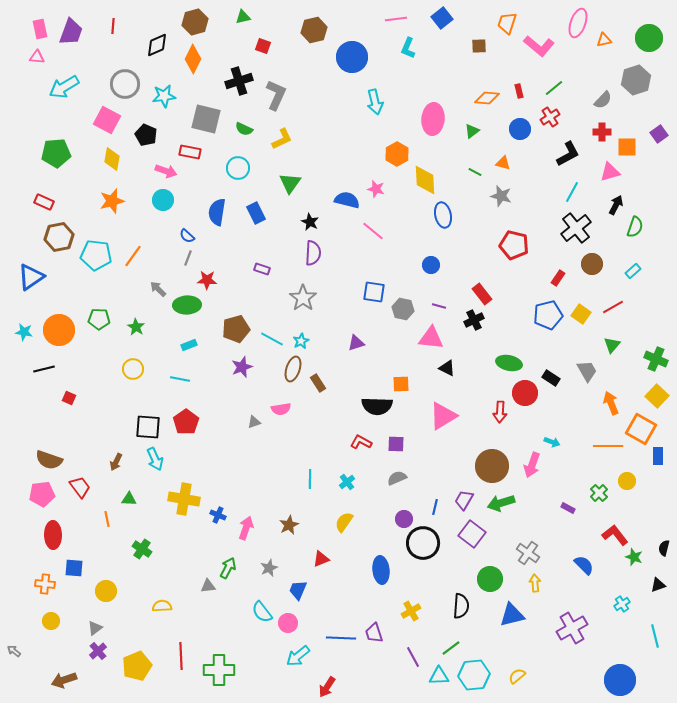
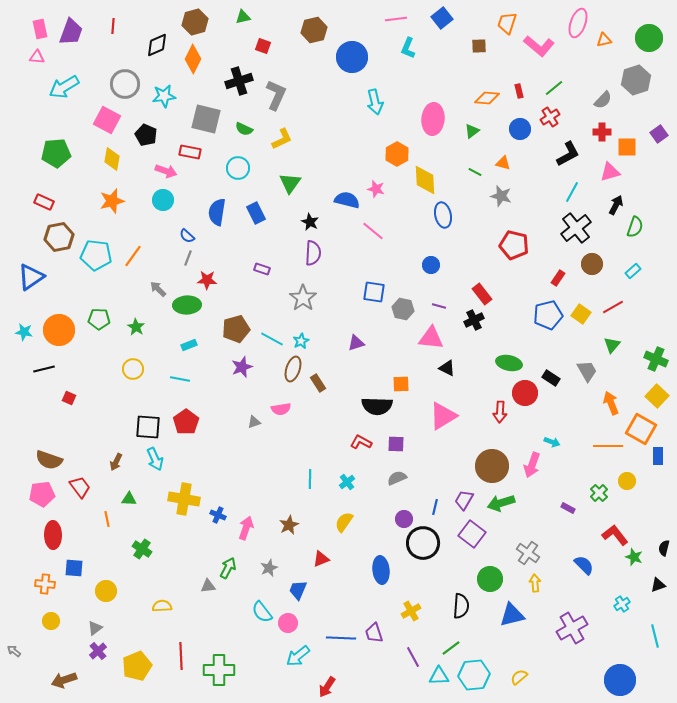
yellow semicircle at (517, 676): moved 2 px right, 1 px down
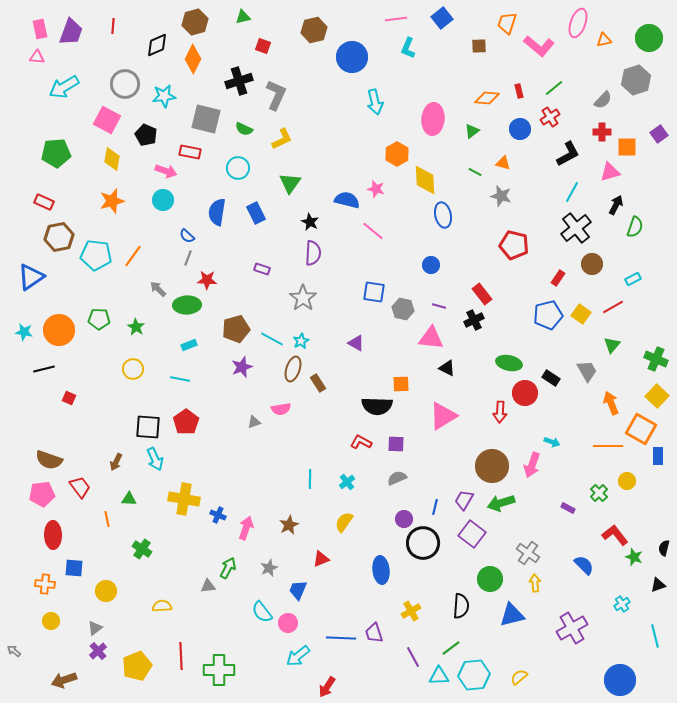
cyan rectangle at (633, 271): moved 8 px down; rotated 14 degrees clockwise
purple triangle at (356, 343): rotated 48 degrees clockwise
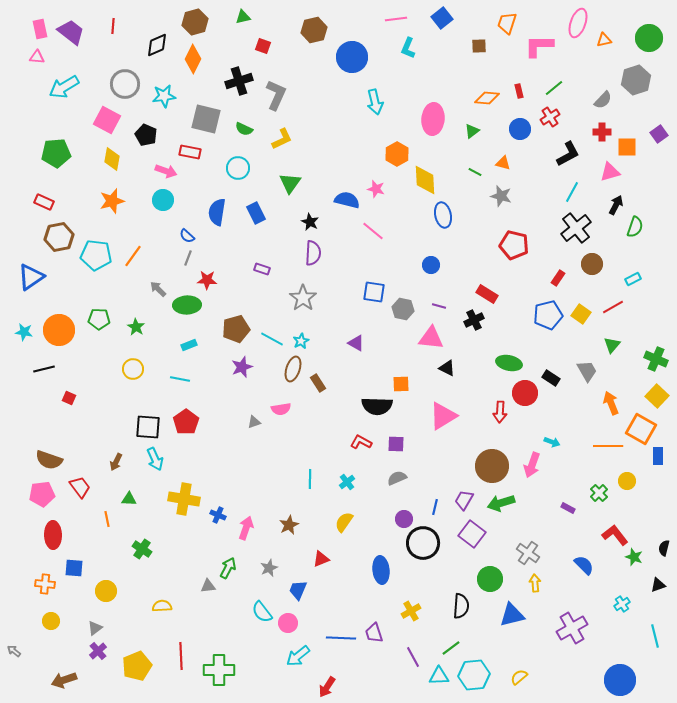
purple trapezoid at (71, 32): rotated 72 degrees counterclockwise
pink L-shape at (539, 46): rotated 140 degrees clockwise
red rectangle at (482, 294): moved 5 px right; rotated 20 degrees counterclockwise
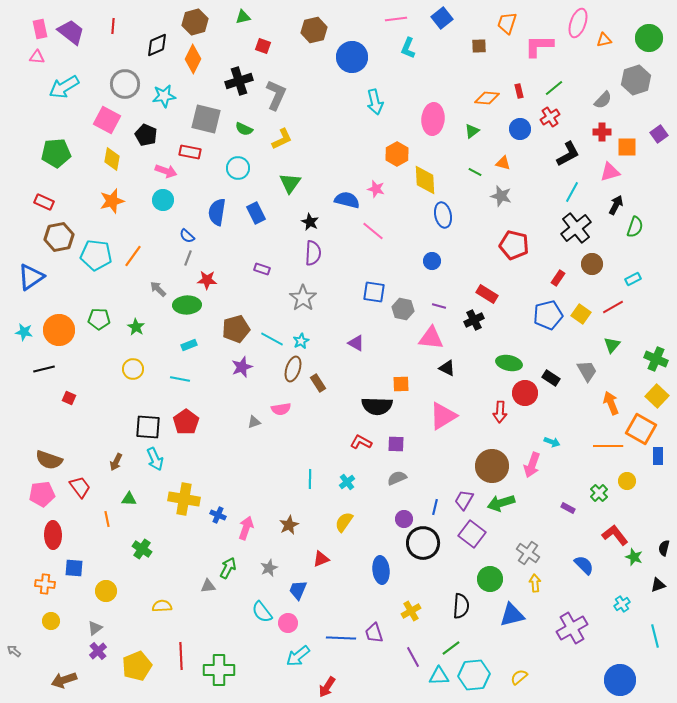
blue circle at (431, 265): moved 1 px right, 4 px up
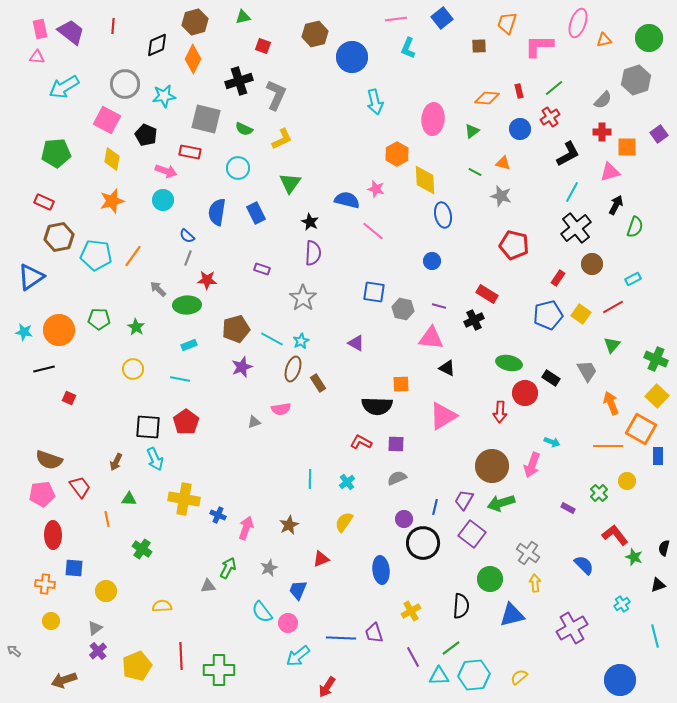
brown hexagon at (314, 30): moved 1 px right, 4 px down
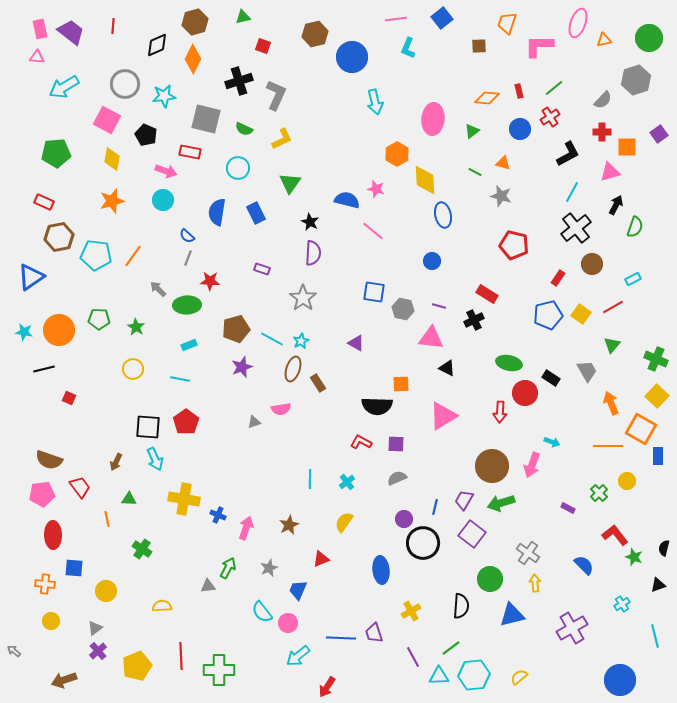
red star at (207, 280): moved 3 px right, 1 px down
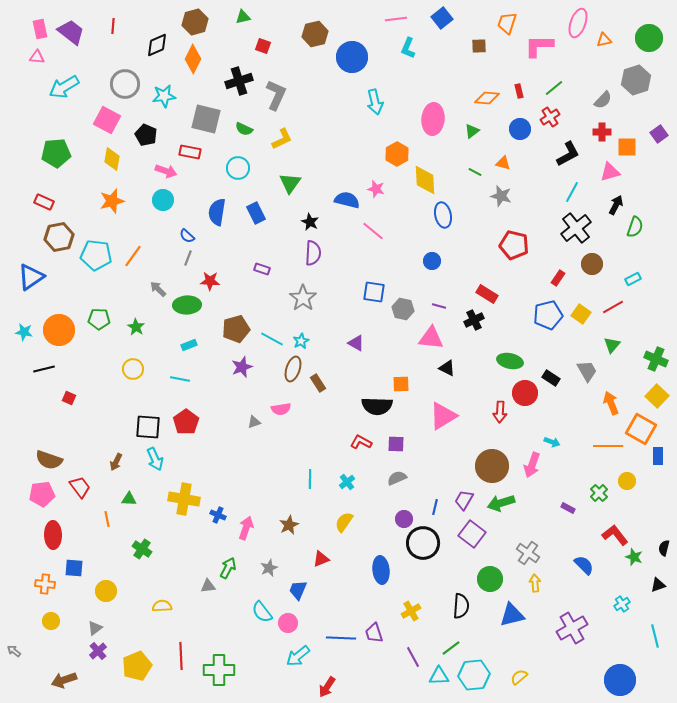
green ellipse at (509, 363): moved 1 px right, 2 px up
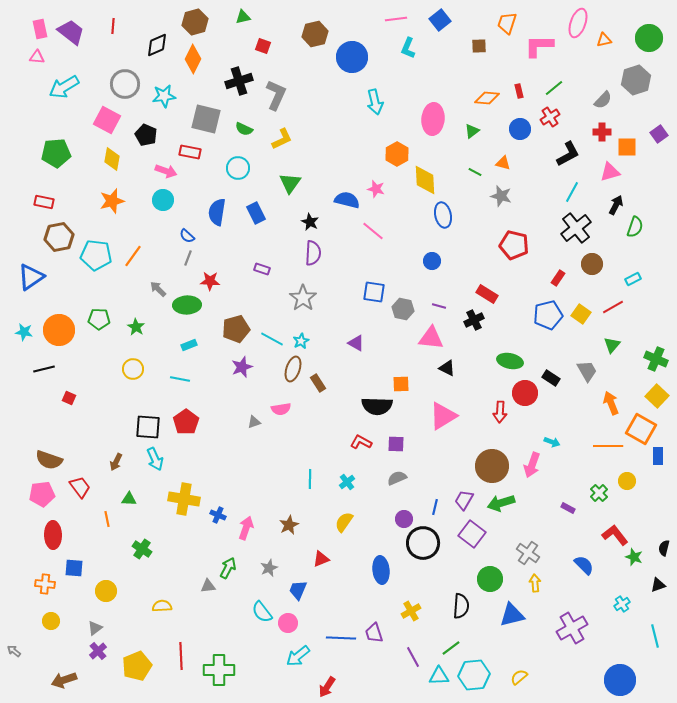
blue square at (442, 18): moved 2 px left, 2 px down
red rectangle at (44, 202): rotated 12 degrees counterclockwise
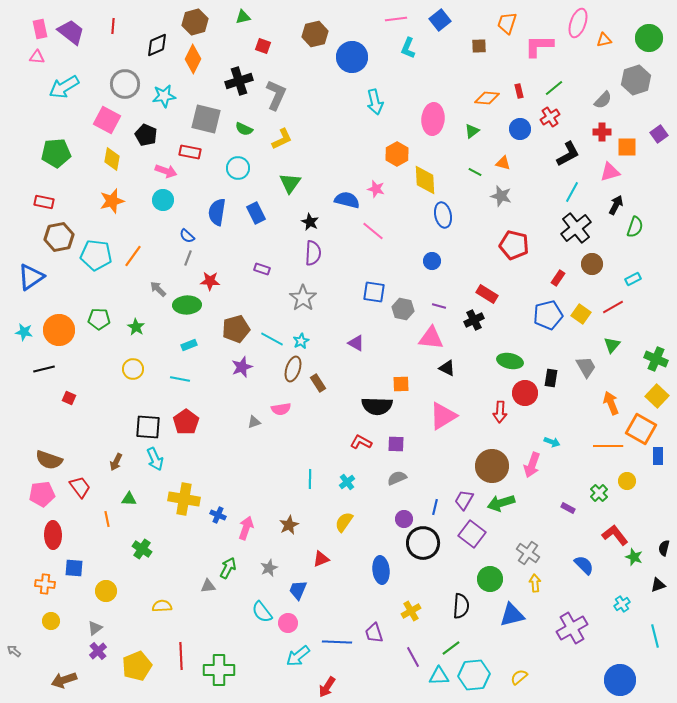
gray trapezoid at (587, 371): moved 1 px left, 4 px up
black rectangle at (551, 378): rotated 66 degrees clockwise
blue line at (341, 638): moved 4 px left, 4 px down
